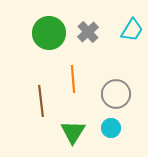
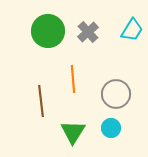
green circle: moved 1 px left, 2 px up
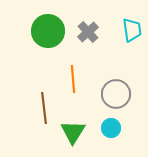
cyan trapezoid: rotated 40 degrees counterclockwise
brown line: moved 3 px right, 7 px down
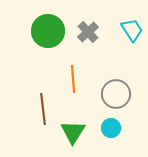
cyan trapezoid: rotated 25 degrees counterclockwise
brown line: moved 1 px left, 1 px down
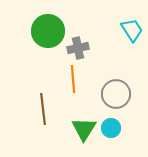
gray cross: moved 10 px left, 16 px down; rotated 30 degrees clockwise
green triangle: moved 11 px right, 3 px up
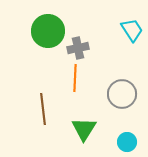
orange line: moved 2 px right, 1 px up; rotated 8 degrees clockwise
gray circle: moved 6 px right
cyan circle: moved 16 px right, 14 px down
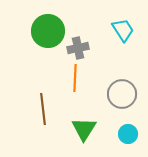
cyan trapezoid: moved 9 px left
cyan circle: moved 1 px right, 8 px up
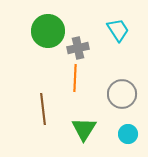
cyan trapezoid: moved 5 px left
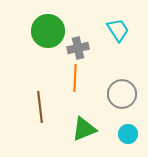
brown line: moved 3 px left, 2 px up
green triangle: rotated 36 degrees clockwise
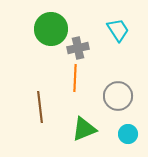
green circle: moved 3 px right, 2 px up
gray circle: moved 4 px left, 2 px down
